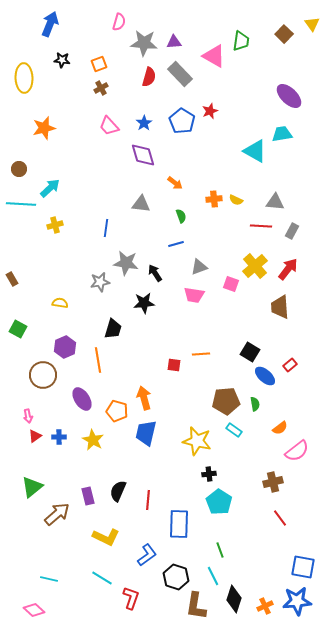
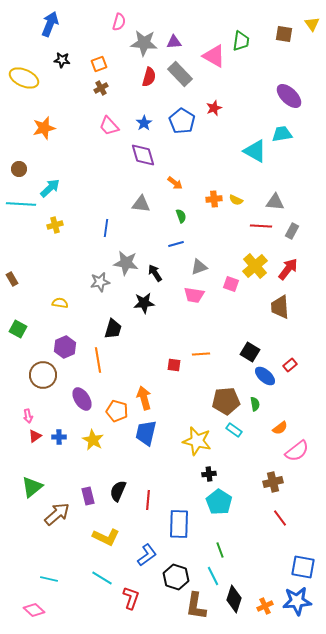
brown square at (284, 34): rotated 36 degrees counterclockwise
yellow ellipse at (24, 78): rotated 64 degrees counterclockwise
red star at (210, 111): moved 4 px right, 3 px up
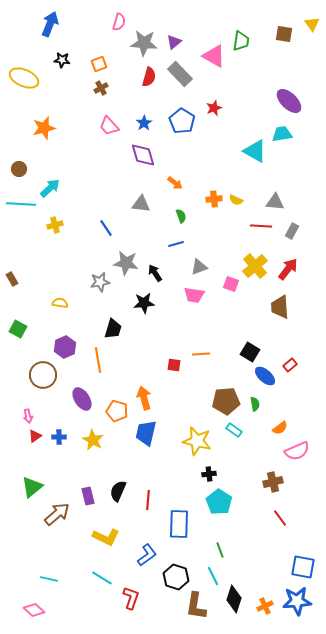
purple triangle at (174, 42): rotated 35 degrees counterclockwise
purple ellipse at (289, 96): moved 5 px down
blue line at (106, 228): rotated 42 degrees counterclockwise
pink semicircle at (297, 451): rotated 15 degrees clockwise
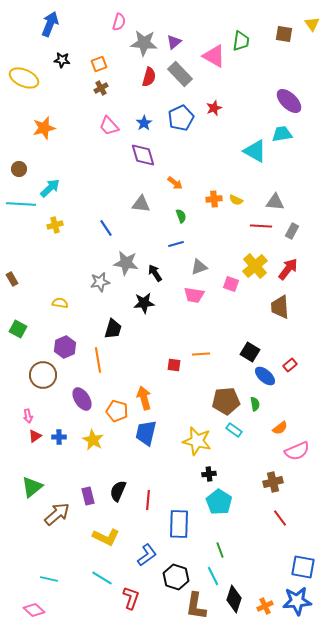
blue pentagon at (182, 121): moved 1 px left, 3 px up; rotated 15 degrees clockwise
